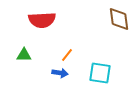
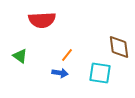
brown diamond: moved 28 px down
green triangle: moved 4 px left, 1 px down; rotated 35 degrees clockwise
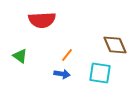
brown diamond: moved 4 px left, 2 px up; rotated 15 degrees counterclockwise
blue arrow: moved 2 px right, 1 px down
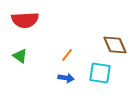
red semicircle: moved 17 px left
blue arrow: moved 4 px right, 4 px down
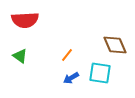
blue arrow: moved 5 px right; rotated 140 degrees clockwise
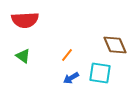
green triangle: moved 3 px right
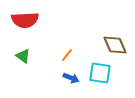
blue arrow: rotated 126 degrees counterclockwise
